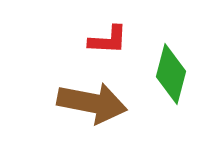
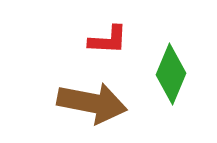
green diamond: rotated 8 degrees clockwise
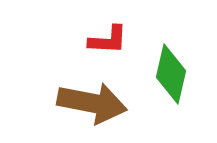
green diamond: rotated 10 degrees counterclockwise
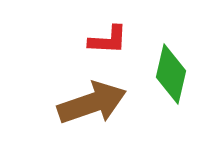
brown arrow: rotated 30 degrees counterclockwise
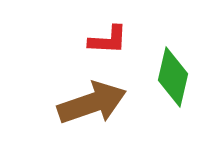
green diamond: moved 2 px right, 3 px down
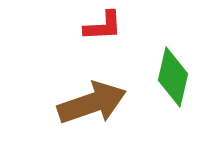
red L-shape: moved 5 px left, 14 px up; rotated 6 degrees counterclockwise
